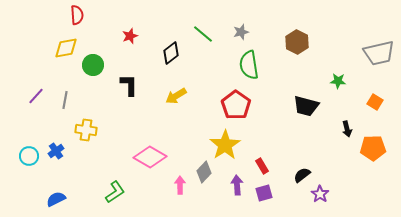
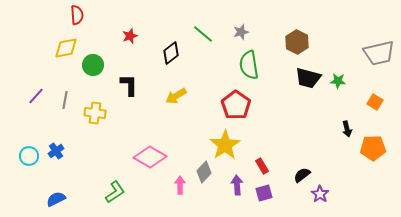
black trapezoid: moved 2 px right, 28 px up
yellow cross: moved 9 px right, 17 px up
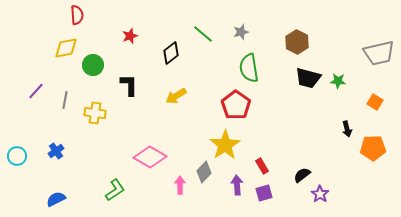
green semicircle: moved 3 px down
purple line: moved 5 px up
cyan circle: moved 12 px left
green L-shape: moved 2 px up
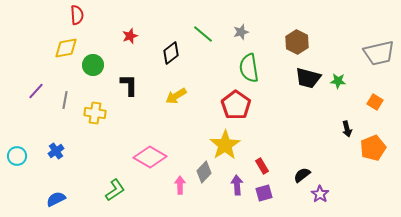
orange pentagon: rotated 20 degrees counterclockwise
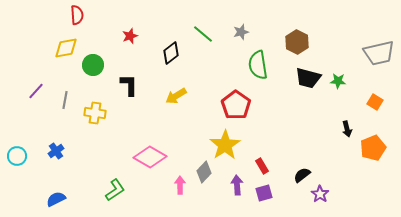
green semicircle: moved 9 px right, 3 px up
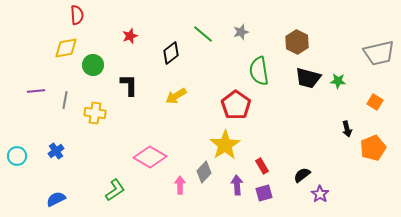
green semicircle: moved 1 px right, 6 px down
purple line: rotated 42 degrees clockwise
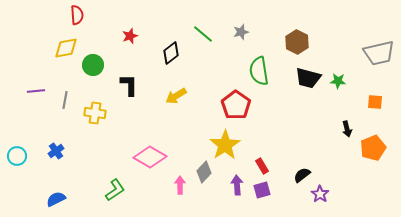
orange square: rotated 28 degrees counterclockwise
purple square: moved 2 px left, 3 px up
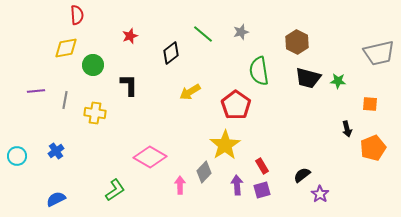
yellow arrow: moved 14 px right, 4 px up
orange square: moved 5 px left, 2 px down
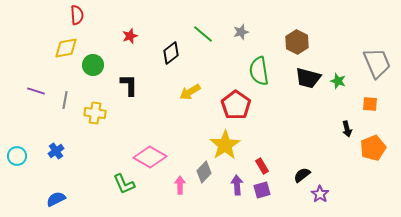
gray trapezoid: moved 2 px left, 10 px down; rotated 100 degrees counterclockwise
green star: rotated 14 degrees clockwise
purple line: rotated 24 degrees clockwise
green L-shape: moved 9 px right, 6 px up; rotated 100 degrees clockwise
